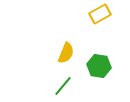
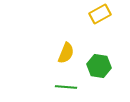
green line: moved 3 px right, 1 px down; rotated 55 degrees clockwise
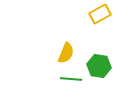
green line: moved 5 px right, 8 px up
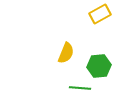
green hexagon: rotated 15 degrees counterclockwise
green line: moved 9 px right, 9 px down
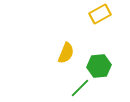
green line: rotated 50 degrees counterclockwise
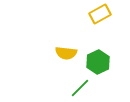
yellow semicircle: rotated 75 degrees clockwise
green hexagon: moved 1 px left, 4 px up; rotated 20 degrees counterclockwise
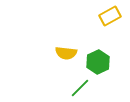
yellow rectangle: moved 10 px right, 2 px down
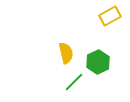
yellow semicircle: rotated 110 degrees counterclockwise
green line: moved 6 px left, 6 px up
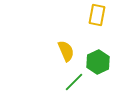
yellow rectangle: moved 13 px left, 1 px up; rotated 50 degrees counterclockwise
yellow semicircle: moved 2 px up; rotated 10 degrees counterclockwise
